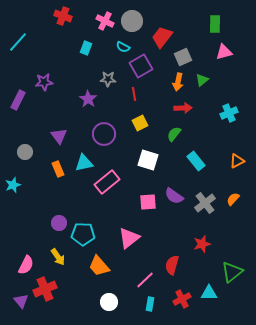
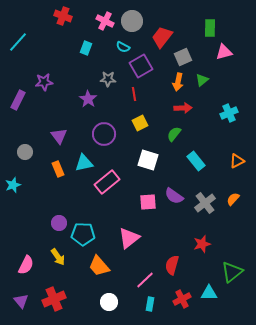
green rectangle at (215, 24): moved 5 px left, 4 px down
red cross at (45, 289): moved 9 px right, 10 px down
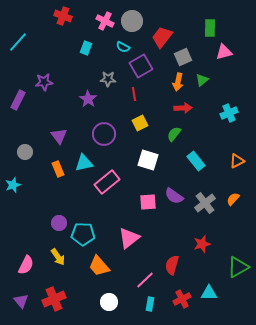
green triangle at (232, 272): moved 6 px right, 5 px up; rotated 10 degrees clockwise
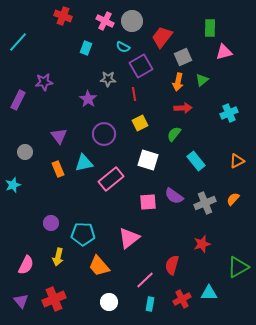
pink rectangle at (107, 182): moved 4 px right, 3 px up
gray cross at (205, 203): rotated 15 degrees clockwise
purple circle at (59, 223): moved 8 px left
yellow arrow at (58, 257): rotated 48 degrees clockwise
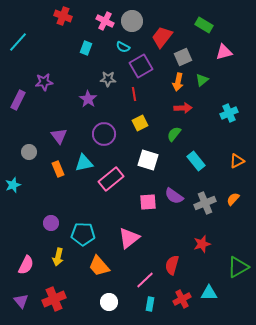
green rectangle at (210, 28): moved 6 px left, 3 px up; rotated 60 degrees counterclockwise
gray circle at (25, 152): moved 4 px right
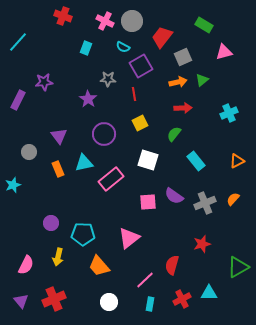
orange arrow at (178, 82): rotated 114 degrees counterclockwise
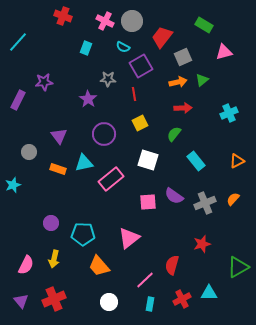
orange rectangle at (58, 169): rotated 49 degrees counterclockwise
yellow arrow at (58, 257): moved 4 px left, 2 px down
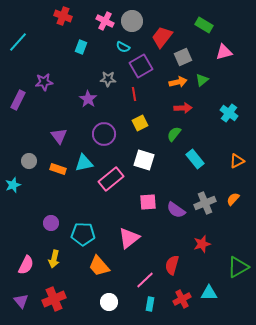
cyan rectangle at (86, 48): moved 5 px left, 1 px up
cyan cross at (229, 113): rotated 30 degrees counterclockwise
gray circle at (29, 152): moved 9 px down
white square at (148, 160): moved 4 px left
cyan rectangle at (196, 161): moved 1 px left, 2 px up
purple semicircle at (174, 196): moved 2 px right, 14 px down
